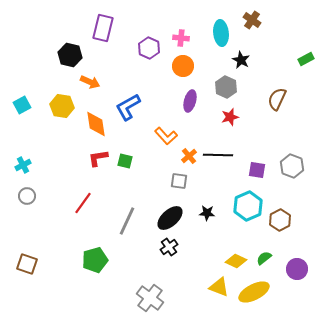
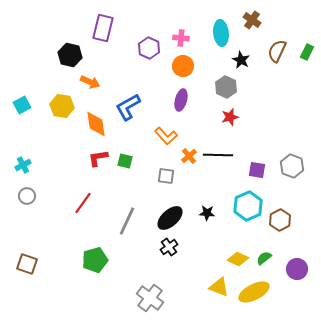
green rectangle at (306, 59): moved 1 px right, 7 px up; rotated 35 degrees counterclockwise
brown semicircle at (277, 99): moved 48 px up
purple ellipse at (190, 101): moved 9 px left, 1 px up
gray square at (179, 181): moved 13 px left, 5 px up
yellow diamond at (236, 261): moved 2 px right, 2 px up
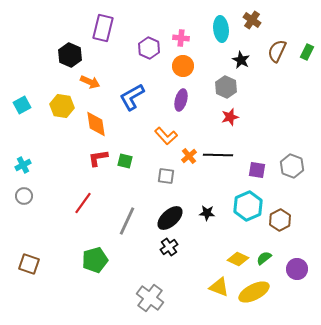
cyan ellipse at (221, 33): moved 4 px up
black hexagon at (70, 55): rotated 10 degrees clockwise
blue L-shape at (128, 107): moved 4 px right, 10 px up
gray circle at (27, 196): moved 3 px left
brown square at (27, 264): moved 2 px right
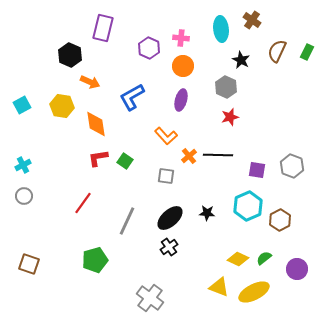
green square at (125, 161): rotated 21 degrees clockwise
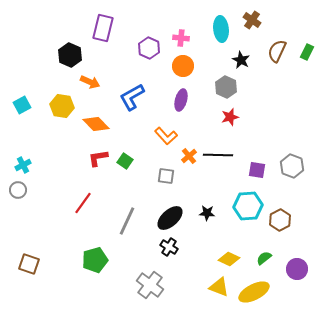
orange diamond at (96, 124): rotated 36 degrees counterclockwise
gray circle at (24, 196): moved 6 px left, 6 px up
cyan hexagon at (248, 206): rotated 20 degrees clockwise
black cross at (169, 247): rotated 24 degrees counterclockwise
yellow diamond at (238, 259): moved 9 px left
gray cross at (150, 298): moved 13 px up
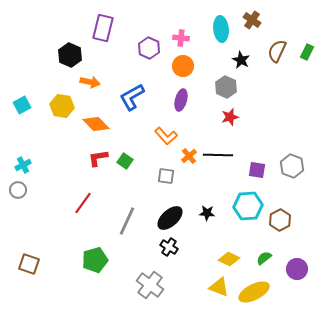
orange arrow at (90, 82): rotated 12 degrees counterclockwise
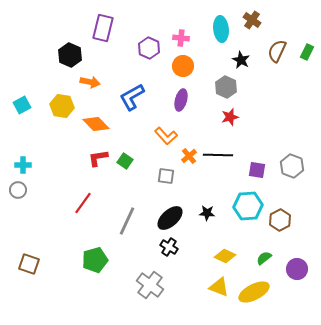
cyan cross at (23, 165): rotated 28 degrees clockwise
yellow diamond at (229, 259): moved 4 px left, 3 px up
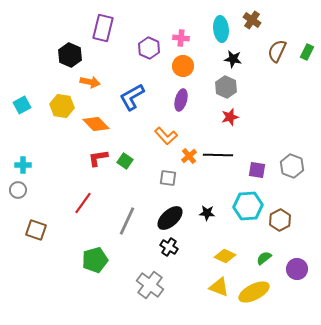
black star at (241, 60): moved 8 px left, 1 px up; rotated 18 degrees counterclockwise
gray square at (166, 176): moved 2 px right, 2 px down
brown square at (29, 264): moved 7 px right, 34 px up
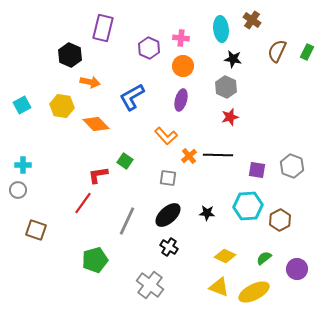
red L-shape at (98, 158): moved 17 px down
black ellipse at (170, 218): moved 2 px left, 3 px up
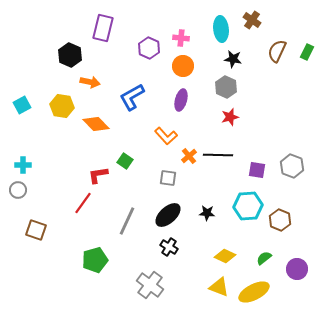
brown hexagon at (280, 220): rotated 10 degrees counterclockwise
